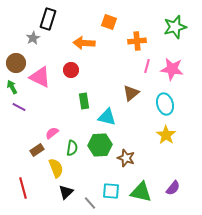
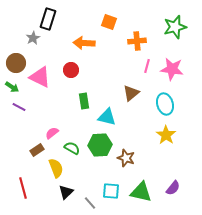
green arrow: rotated 152 degrees clockwise
green semicircle: rotated 70 degrees counterclockwise
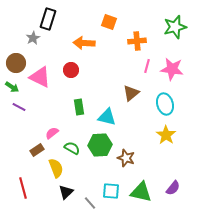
green rectangle: moved 5 px left, 6 px down
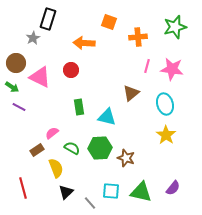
orange cross: moved 1 px right, 4 px up
green hexagon: moved 3 px down
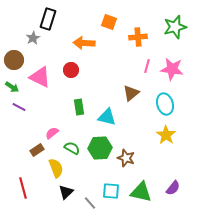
brown circle: moved 2 px left, 3 px up
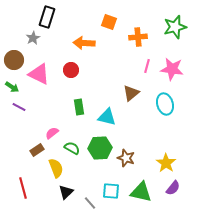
black rectangle: moved 1 px left, 2 px up
pink triangle: moved 1 px left, 3 px up
yellow star: moved 28 px down
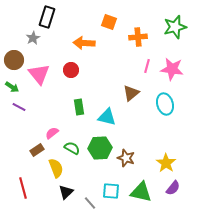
pink triangle: rotated 25 degrees clockwise
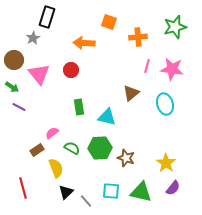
gray line: moved 4 px left, 2 px up
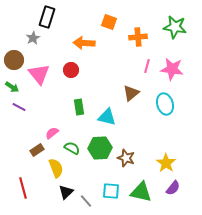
green star: rotated 25 degrees clockwise
